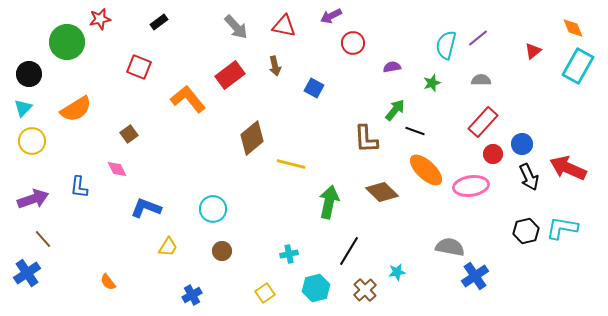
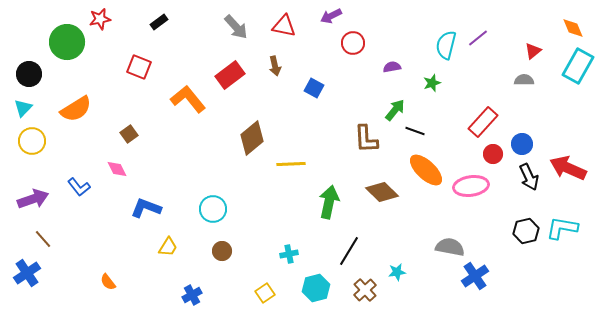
gray semicircle at (481, 80): moved 43 px right
yellow line at (291, 164): rotated 16 degrees counterclockwise
blue L-shape at (79, 187): rotated 45 degrees counterclockwise
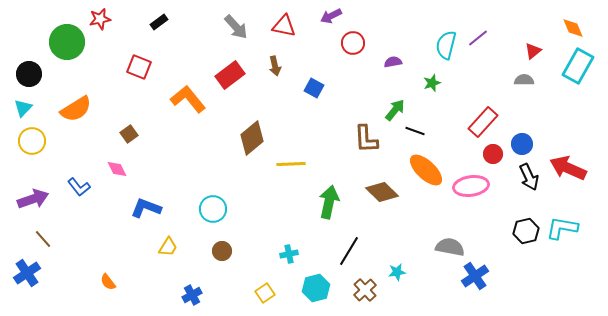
purple semicircle at (392, 67): moved 1 px right, 5 px up
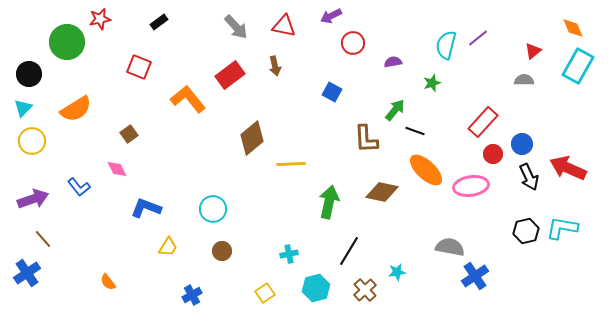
blue square at (314, 88): moved 18 px right, 4 px down
brown diamond at (382, 192): rotated 32 degrees counterclockwise
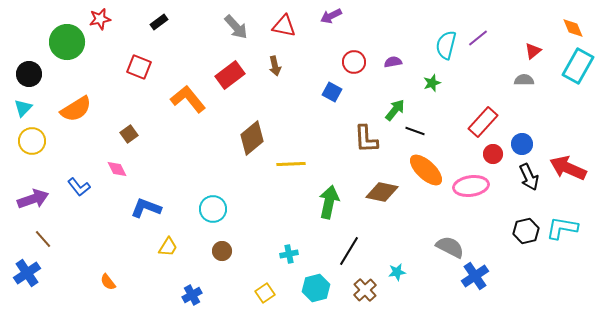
red circle at (353, 43): moved 1 px right, 19 px down
gray semicircle at (450, 247): rotated 16 degrees clockwise
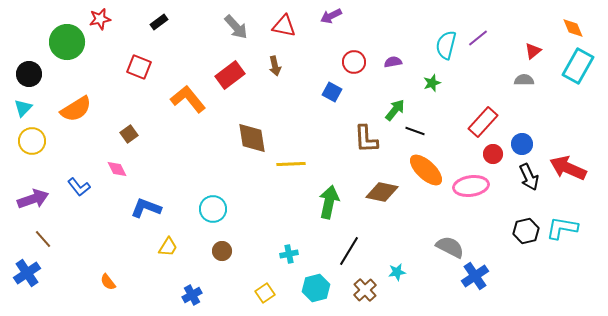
brown diamond at (252, 138): rotated 60 degrees counterclockwise
